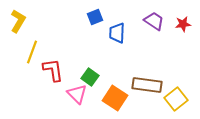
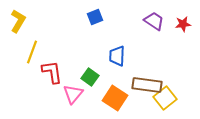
blue trapezoid: moved 23 px down
red L-shape: moved 1 px left, 2 px down
pink triangle: moved 4 px left; rotated 25 degrees clockwise
yellow square: moved 11 px left, 1 px up
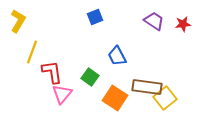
blue trapezoid: rotated 30 degrees counterclockwise
brown rectangle: moved 2 px down
pink triangle: moved 11 px left
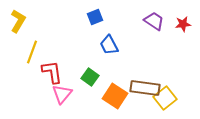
blue trapezoid: moved 8 px left, 11 px up
brown rectangle: moved 2 px left, 1 px down
orange square: moved 2 px up
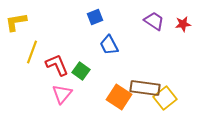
yellow L-shape: moved 2 px left, 1 px down; rotated 130 degrees counterclockwise
red L-shape: moved 5 px right, 7 px up; rotated 15 degrees counterclockwise
green square: moved 9 px left, 6 px up
orange square: moved 4 px right, 1 px down
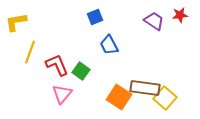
red star: moved 3 px left, 9 px up
yellow line: moved 2 px left
yellow square: rotated 10 degrees counterclockwise
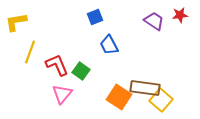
yellow square: moved 4 px left, 2 px down
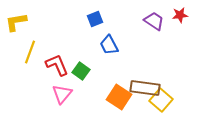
blue square: moved 2 px down
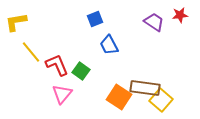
purple trapezoid: moved 1 px down
yellow line: moved 1 px right; rotated 60 degrees counterclockwise
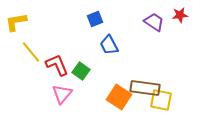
yellow square: rotated 30 degrees counterclockwise
